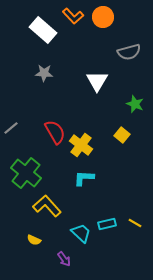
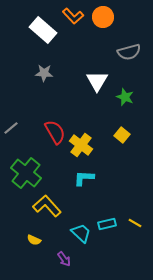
green star: moved 10 px left, 7 px up
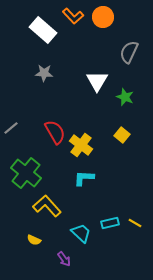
gray semicircle: rotated 130 degrees clockwise
cyan rectangle: moved 3 px right, 1 px up
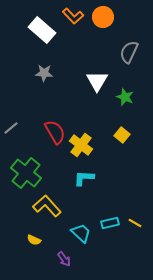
white rectangle: moved 1 px left
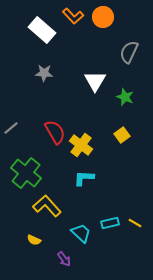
white triangle: moved 2 px left
yellow square: rotated 14 degrees clockwise
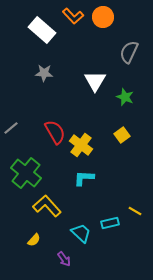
yellow line: moved 12 px up
yellow semicircle: rotated 72 degrees counterclockwise
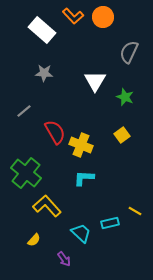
gray line: moved 13 px right, 17 px up
yellow cross: rotated 15 degrees counterclockwise
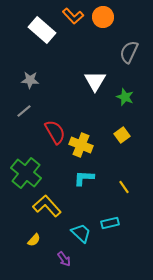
gray star: moved 14 px left, 7 px down
yellow line: moved 11 px left, 24 px up; rotated 24 degrees clockwise
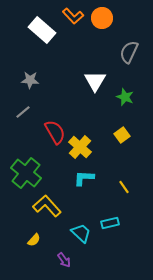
orange circle: moved 1 px left, 1 px down
gray line: moved 1 px left, 1 px down
yellow cross: moved 1 px left, 2 px down; rotated 20 degrees clockwise
purple arrow: moved 1 px down
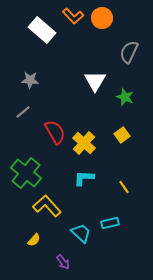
yellow cross: moved 4 px right, 4 px up
purple arrow: moved 1 px left, 2 px down
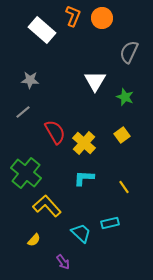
orange L-shape: rotated 115 degrees counterclockwise
